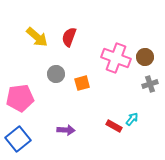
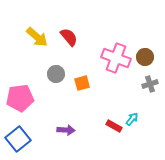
red semicircle: rotated 120 degrees clockwise
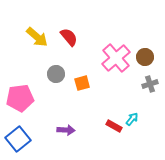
pink cross: rotated 28 degrees clockwise
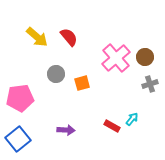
red rectangle: moved 2 px left
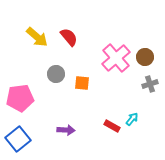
orange square: rotated 21 degrees clockwise
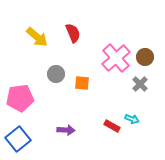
red semicircle: moved 4 px right, 4 px up; rotated 18 degrees clockwise
gray cross: moved 10 px left; rotated 28 degrees counterclockwise
cyan arrow: rotated 72 degrees clockwise
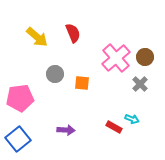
gray circle: moved 1 px left
red rectangle: moved 2 px right, 1 px down
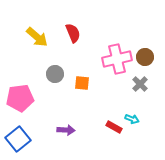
pink cross: moved 1 px right, 1 px down; rotated 28 degrees clockwise
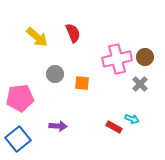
purple arrow: moved 8 px left, 4 px up
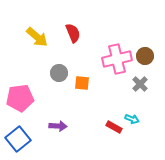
brown circle: moved 1 px up
gray circle: moved 4 px right, 1 px up
